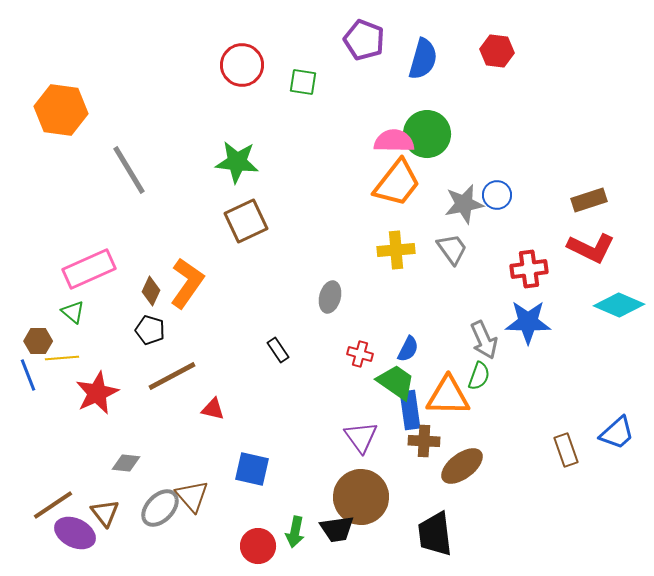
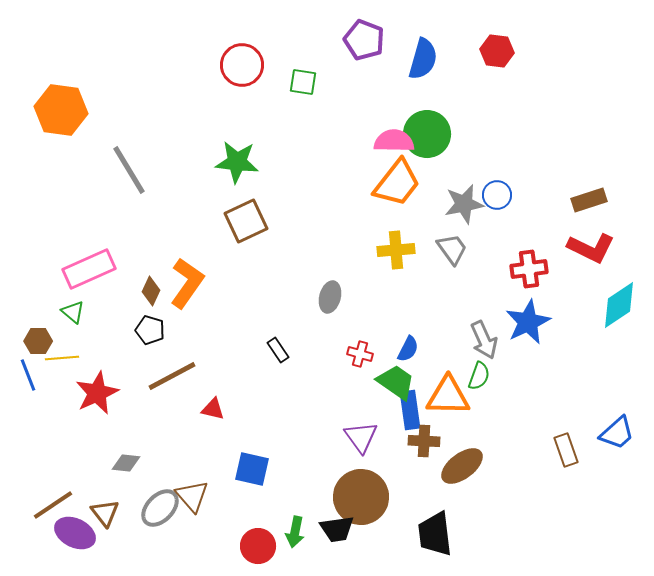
cyan diamond at (619, 305): rotated 57 degrees counterclockwise
blue star at (528, 322): rotated 27 degrees counterclockwise
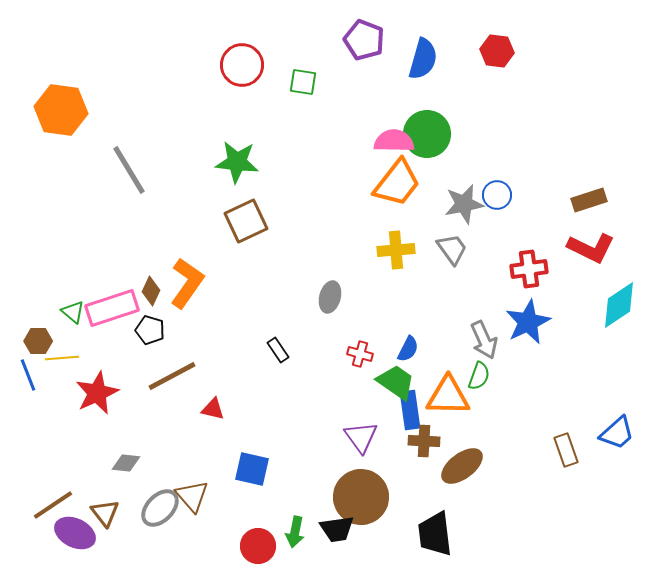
pink rectangle at (89, 269): moved 23 px right, 39 px down; rotated 6 degrees clockwise
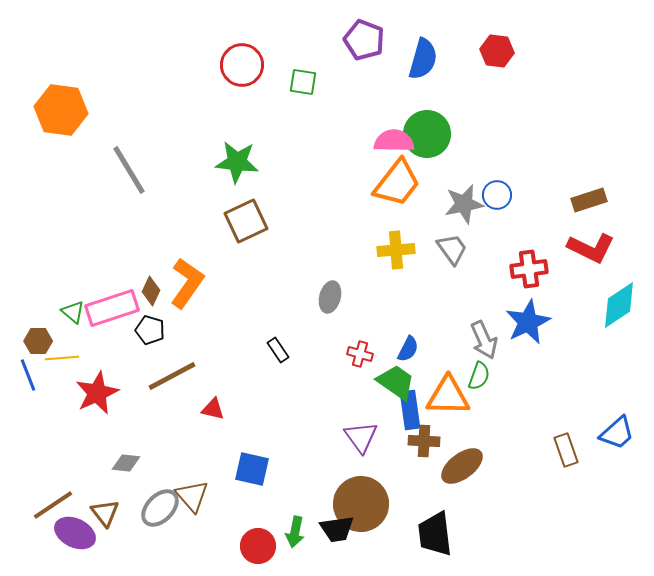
brown circle at (361, 497): moved 7 px down
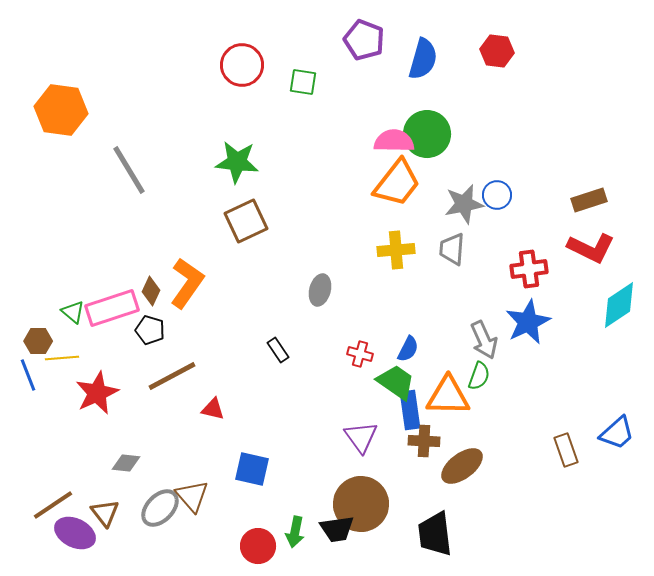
gray trapezoid at (452, 249): rotated 140 degrees counterclockwise
gray ellipse at (330, 297): moved 10 px left, 7 px up
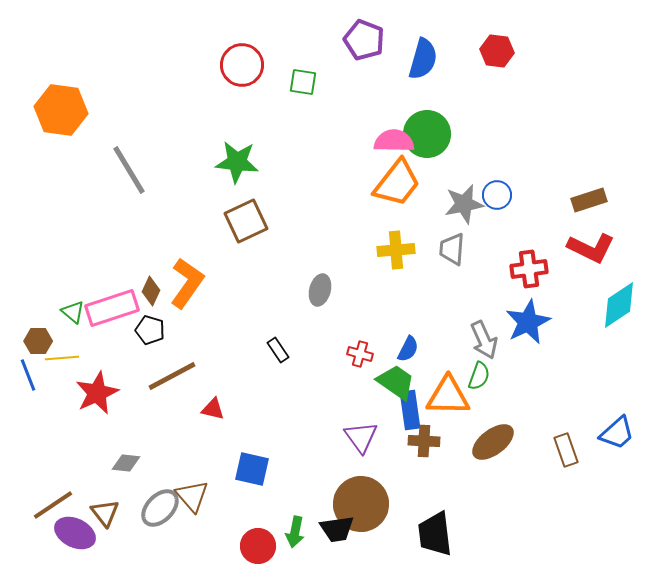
brown ellipse at (462, 466): moved 31 px right, 24 px up
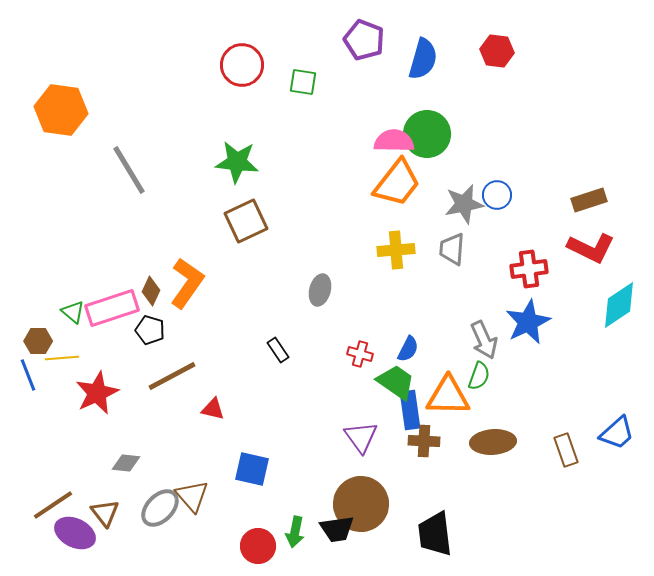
brown ellipse at (493, 442): rotated 33 degrees clockwise
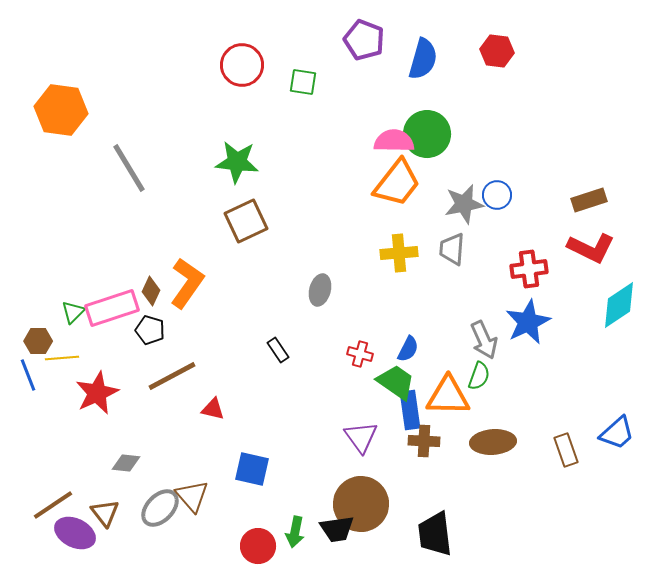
gray line at (129, 170): moved 2 px up
yellow cross at (396, 250): moved 3 px right, 3 px down
green triangle at (73, 312): rotated 35 degrees clockwise
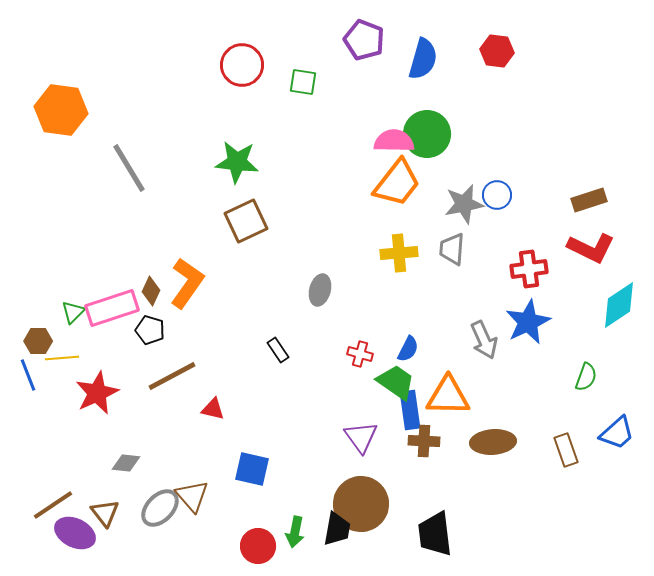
green semicircle at (479, 376): moved 107 px right, 1 px down
black trapezoid at (337, 529): rotated 72 degrees counterclockwise
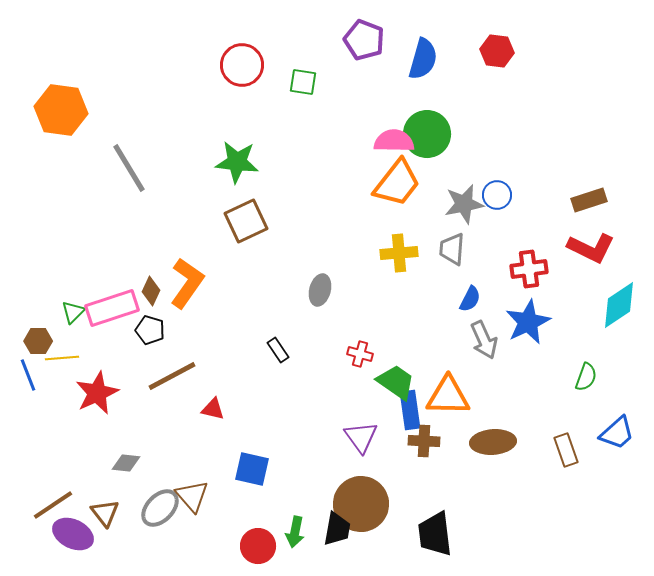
blue semicircle at (408, 349): moved 62 px right, 50 px up
purple ellipse at (75, 533): moved 2 px left, 1 px down
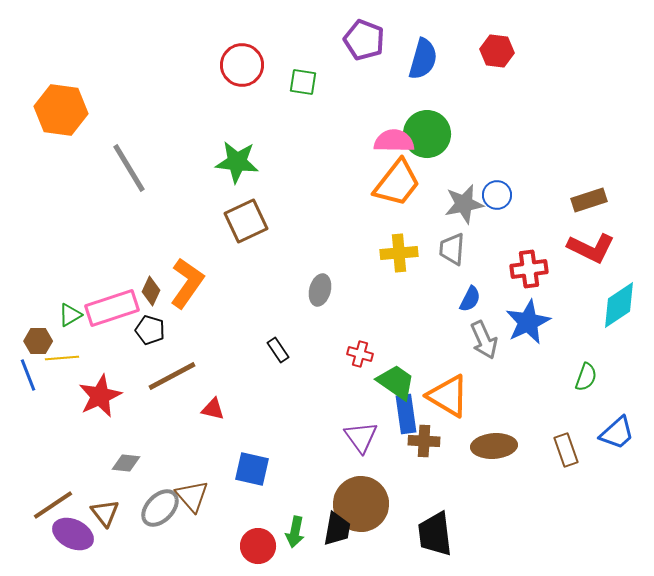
green triangle at (73, 312): moved 3 px left, 3 px down; rotated 15 degrees clockwise
red star at (97, 393): moved 3 px right, 3 px down
orange triangle at (448, 396): rotated 30 degrees clockwise
blue rectangle at (410, 410): moved 4 px left, 4 px down
brown ellipse at (493, 442): moved 1 px right, 4 px down
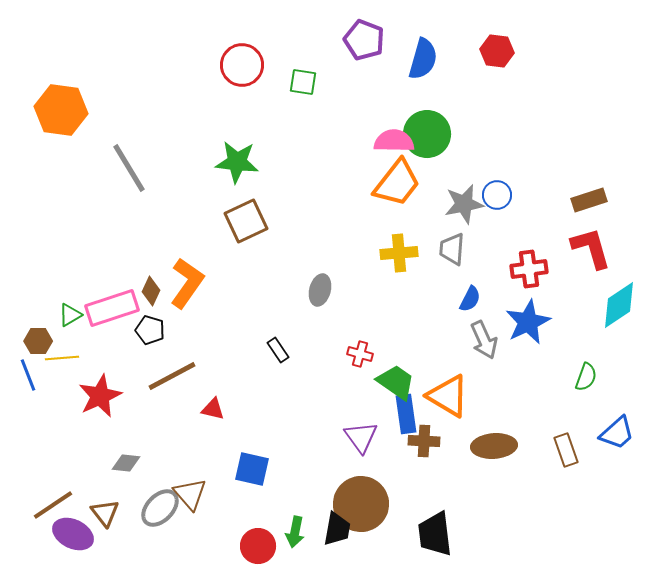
red L-shape at (591, 248): rotated 132 degrees counterclockwise
brown triangle at (192, 496): moved 2 px left, 2 px up
